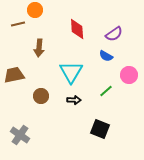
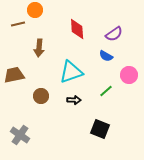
cyan triangle: rotated 40 degrees clockwise
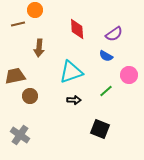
brown trapezoid: moved 1 px right, 1 px down
brown circle: moved 11 px left
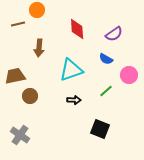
orange circle: moved 2 px right
blue semicircle: moved 3 px down
cyan triangle: moved 2 px up
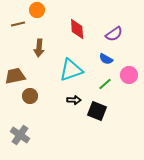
green line: moved 1 px left, 7 px up
black square: moved 3 px left, 18 px up
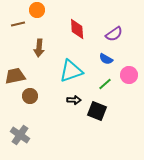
cyan triangle: moved 1 px down
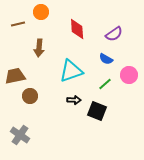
orange circle: moved 4 px right, 2 px down
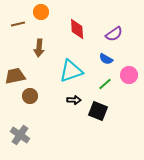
black square: moved 1 px right
